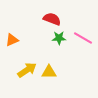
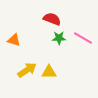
orange triangle: moved 2 px right; rotated 40 degrees clockwise
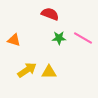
red semicircle: moved 2 px left, 5 px up
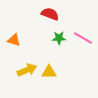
yellow arrow: rotated 12 degrees clockwise
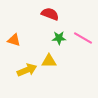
yellow triangle: moved 11 px up
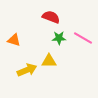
red semicircle: moved 1 px right, 3 px down
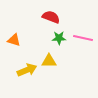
pink line: rotated 18 degrees counterclockwise
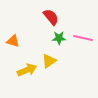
red semicircle: rotated 30 degrees clockwise
orange triangle: moved 1 px left, 1 px down
yellow triangle: rotated 35 degrees counterclockwise
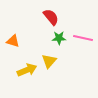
yellow triangle: rotated 14 degrees counterclockwise
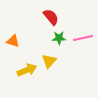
pink line: rotated 24 degrees counterclockwise
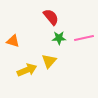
pink line: moved 1 px right
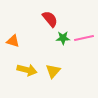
red semicircle: moved 1 px left, 2 px down
green star: moved 4 px right
yellow triangle: moved 4 px right, 10 px down
yellow arrow: rotated 36 degrees clockwise
